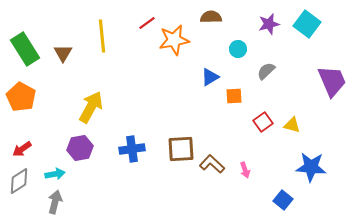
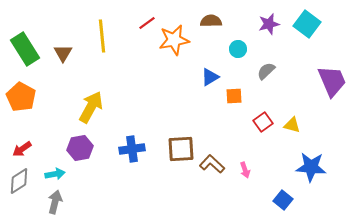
brown semicircle: moved 4 px down
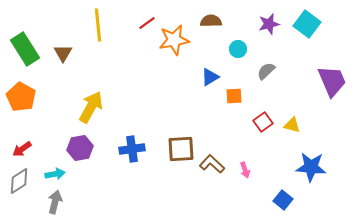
yellow line: moved 4 px left, 11 px up
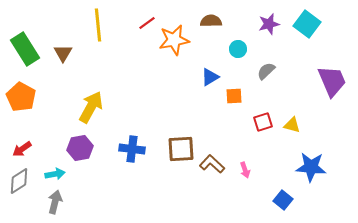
red square: rotated 18 degrees clockwise
blue cross: rotated 15 degrees clockwise
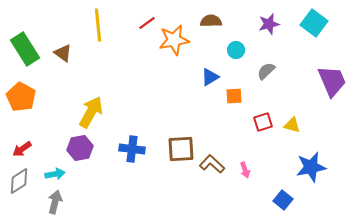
cyan square: moved 7 px right, 1 px up
cyan circle: moved 2 px left, 1 px down
brown triangle: rotated 24 degrees counterclockwise
yellow arrow: moved 5 px down
blue star: rotated 16 degrees counterclockwise
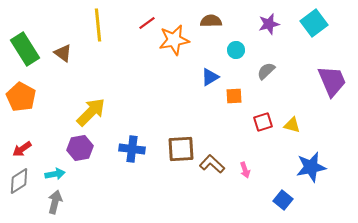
cyan square: rotated 16 degrees clockwise
yellow arrow: rotated 16 degrees clockwise
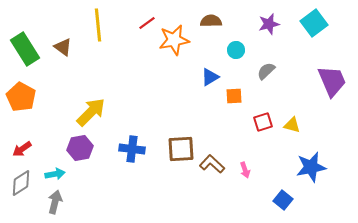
brown triangle: moved 6 px up
gray diamond: moved 2 px right, 2 px down
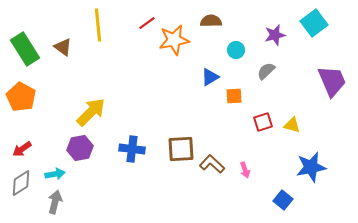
purple star: moved 6 px right, 11 px down
